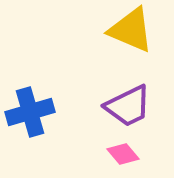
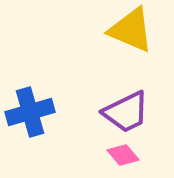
purple trapezoid: moved 2 px left, 6 px down
pink diamond: moved 1 px down
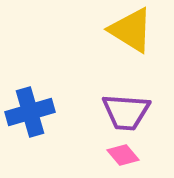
yellow triangle: rotated 9 degrees clockwise
purple trapezoid: rotated 30 degrees clockwise
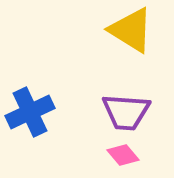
blue cross: rotated 9 degrees counterclockwise
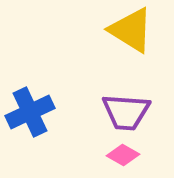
pink diamond: rotated 20 degrees counterclockwise
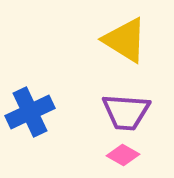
yellow triangle: moved 6 px left, 10 px down
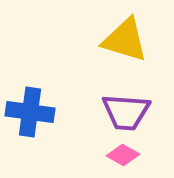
yellow triangle: rotated 15 degrees counterclockwise
blue cross: rotated 33 degrees clockwise
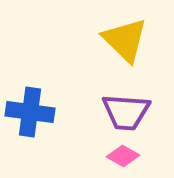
yellow triangle: rotated 27 degrees clockwise
pink diamond: moved 1 px down
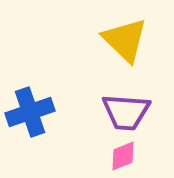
blue cross: rotated 27 degrees counterclockwise
pink diamond: rotated 52 degrees counterclockwise
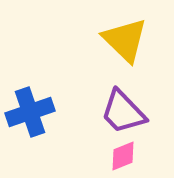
purple trapezoid: moved 3 px left; rotated 42 degrees clockwise
